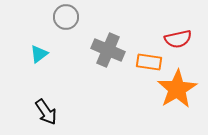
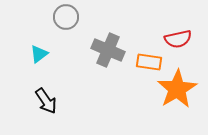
black arrow: moved 11 px up
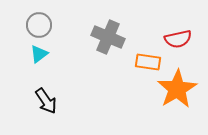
gray circle: moved 27 px left, 8 px down
gray cross: moved 13 px up
orange rectangle: moved 1 px left
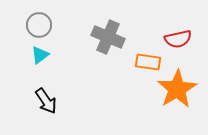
cyan triangle: moved 1 px right, 1 px down
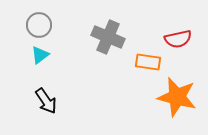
orange star: moved 8 px down; rotated 27 degrees counterclockwise
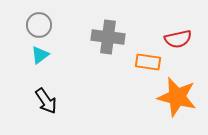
gray cross: rotated 16 degrees counterclockwise
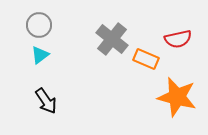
gray cross: moved 4 px right, 2 px down; rotated 32 degrees clockwise
orange rectangle: moved 2 px left, 3 px up; rotated 15 degrees clockwise
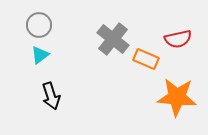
gray cross: moved 1 px right
orange star: rotated 9 degrees counterclockwise
black arrow: moved 5 px right, 5 px up; rotated 16 degrees clockwise
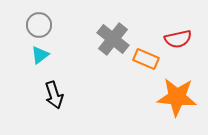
black arrow: moved 3 px right, 1 px up
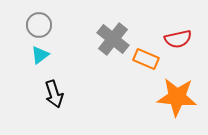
black arrow: moved 1 px up
